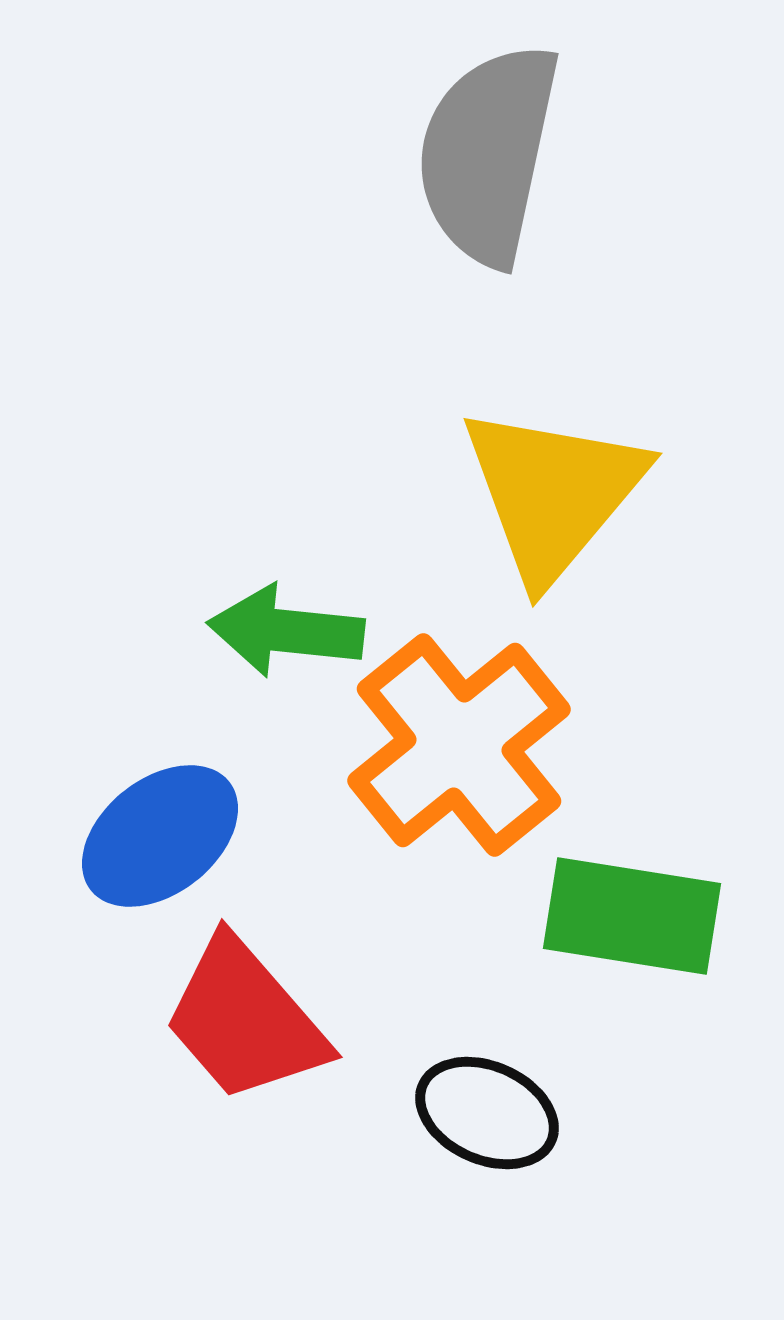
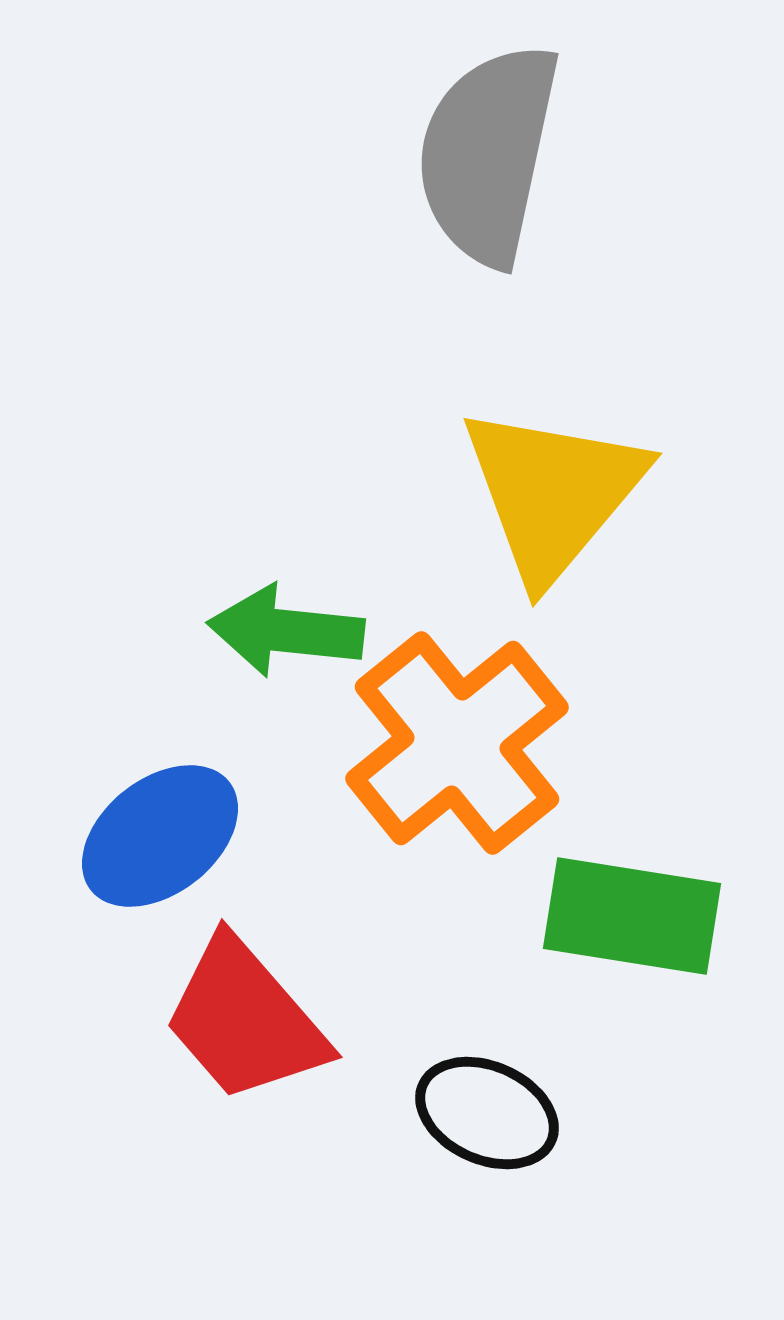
orange cross: moved 2 px left, 2 px up
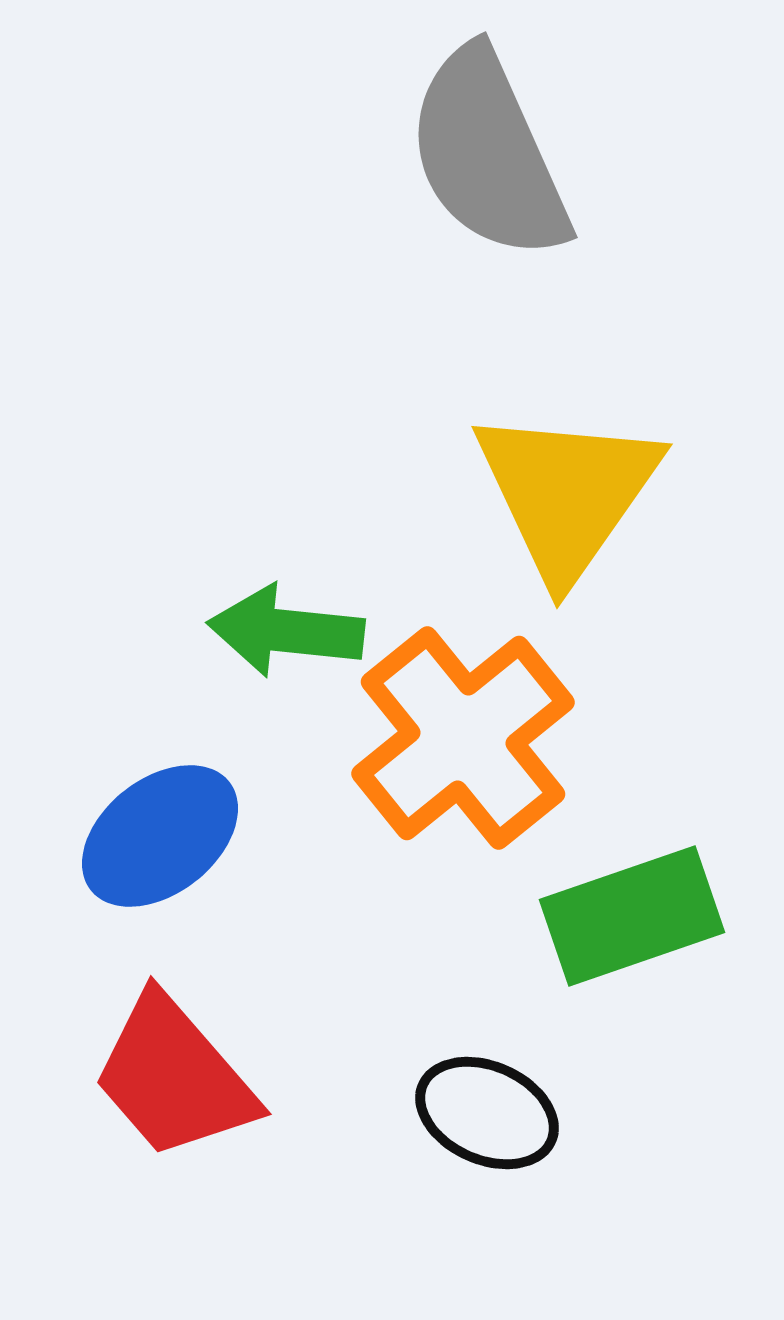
gray semicircle: rotated 36 degrees counterclockwise
yellow triangle: moved 14 px right; rotated 5 degrees counterclockwise
orange cross: moved 6 px right, 5 px up
green rectangle: rotated 28 degrees counterclockwise
red trapezoid: moved 71 px left, 57 px down
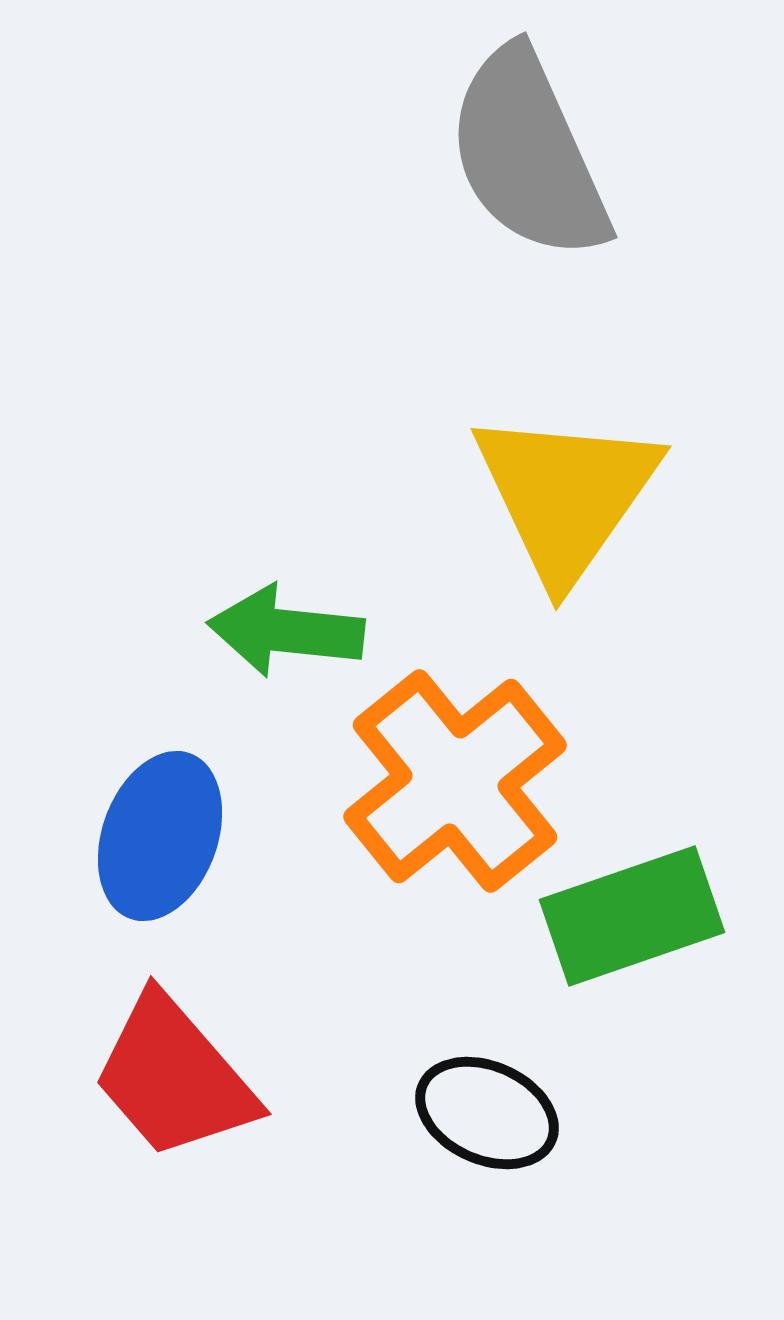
gray semicircle: moved 40 px right
yellow triangle: moved 1 px left, 2 px down
orange cross: moved 8 px left, 43 px down
blue ellipse: rotated 32 degrees counterclockwise
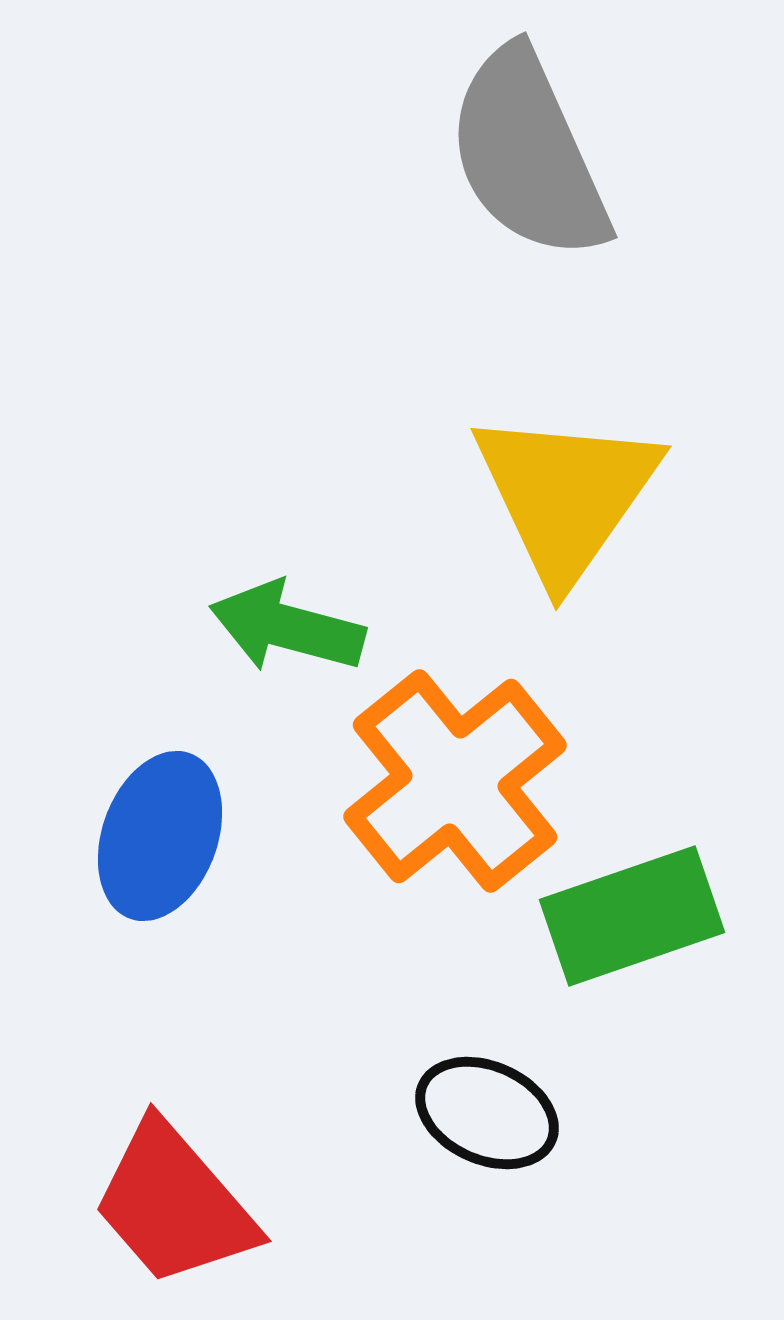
green arrow: moved 1 px right, 4 px up; rotated 9 degrees clockwise
red trapezoid: moved 127 px down
